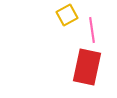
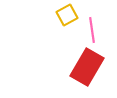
red rectangle: rotated 18 degrees clockwise
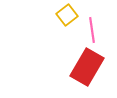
yellow square: rotated 10 degrees counterclockwise
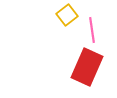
red rectangle: rotated 6 degrees counterclockwise
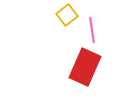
red rectangle: moved 2 px left
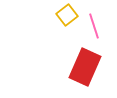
pink line: moved 2 px right, 4 px up; rotated 10 degrees counterclockwise
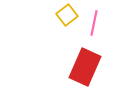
pink line: moved 3 px up; rotated 30 degrees clockwise
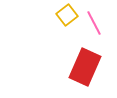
pink line: rotated 40 degrees counterclockwise
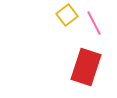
red rectangle: moved 1 px right; rotated 6 degrees counterclockwise
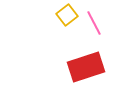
red rectangle: rotated 54 degrees clockwise
